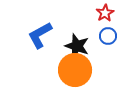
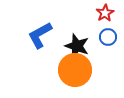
blue circle: moved 1 px down
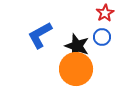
blue circle: moved 6 px left
orange circle: moved 1 px right, 1 px up
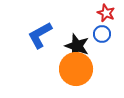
red star: moved 1 px right; rotated 18 degrees counterclockwise
blue circle: moved 3 px up
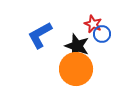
red star: moved 13 px left, 11 px down
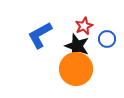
red star: moved 9 px left, 2 px down; rotated 24 degrees clockwise
blue circle: moved 5 px right, 5 px down
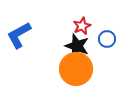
red star: moved 2 px left
blue L-shape: moved 21 px left
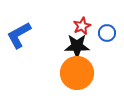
blue circle: moved 6 px up
black star: rotated 20 degrees counterclockwise
orange circle: moved 1 px right, 4 px down
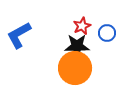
orange circle: moved 2 px left, 5 px up
